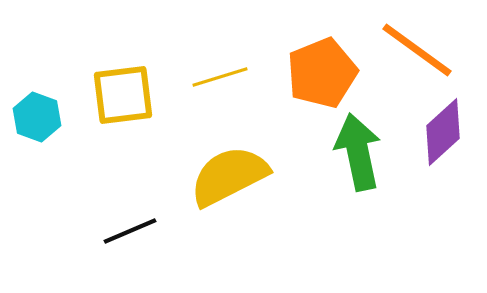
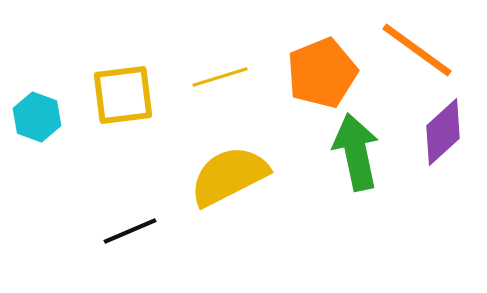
green arrow: moved 2 px left
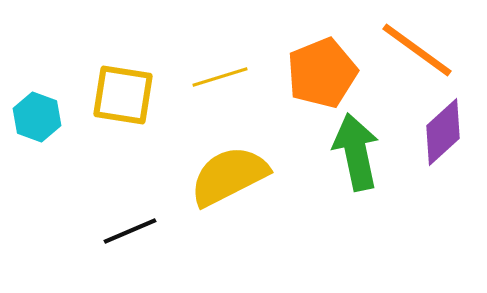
yellow square: rotated 16 degrees clockwise
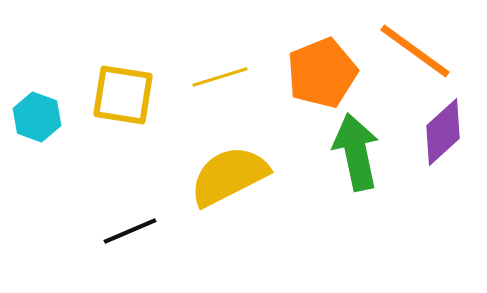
orange line: moved 2 px left, 1 px down
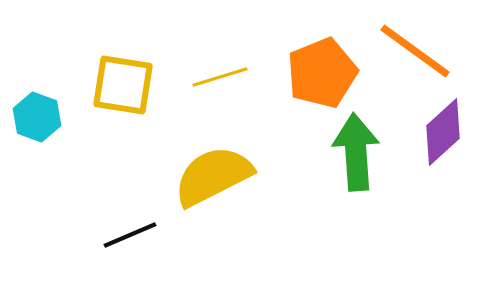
yellow square: moved 10 px up
green arrow: rotated 8 degrees clockwise
yellow semicircle: moved 16 px left
black line: moved 4 px down
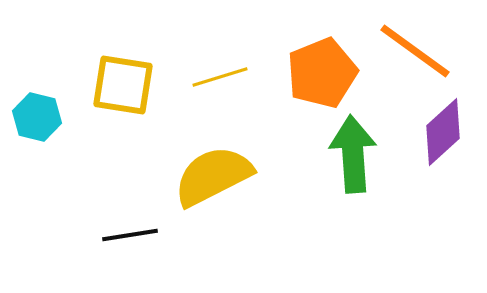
cyan hexagon: rotated 6 degrees counterclockwise
green arrow: moved 3 px left, 2 px down
black line: rotated 14 degrees clockwise
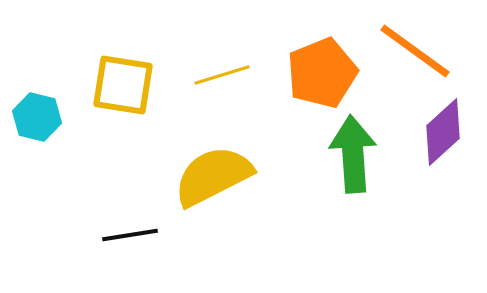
yellow line: moved 2 px right, 2 px up
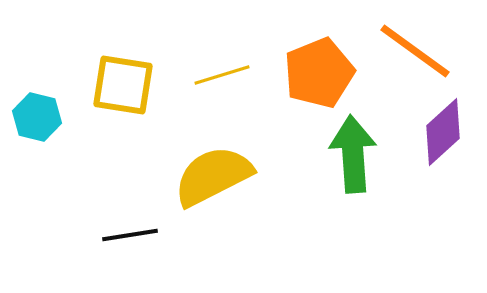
orange pentagon: moved 3 px left
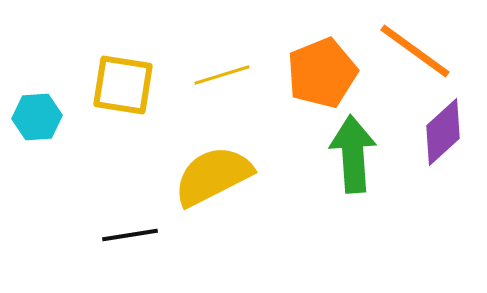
orange pentagon: moved 3 px right
cyan hexagon: rotated 18 degrees counterclockwise
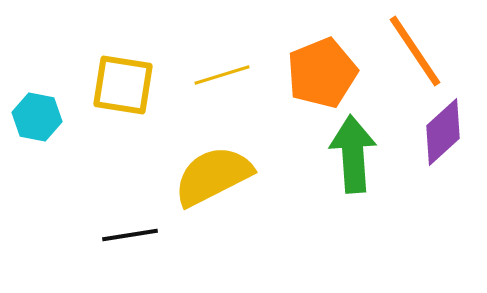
orange line: rotated 20 degrees clockwise
cyan hexagon: rotated 15 degrees clockwise
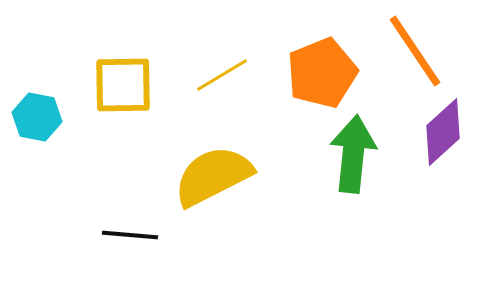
yellow line: rotated 14 degrees counterclockwise
yellow square: rotated 10 degrees counterclockwise
green arrow: rotated 10 degrees clockwise
black line: rotated 14 degrees clockwise
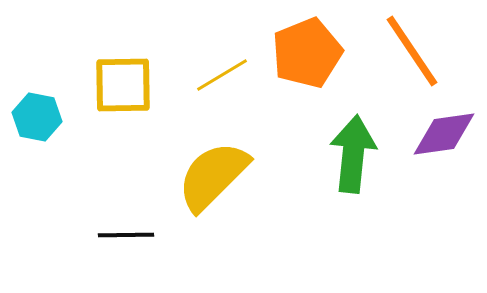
orange line: moved 3 px left
orange pentagon: moved 15 px left, 20 px up
purple diamond: moved 1 px right, 2 px down; rotated 34 degrees clockwise
yellow semicircle: rotated 18 degrees counterclockwise
black line: moved 4 px left; rotated 6 degrees counterclockwise
